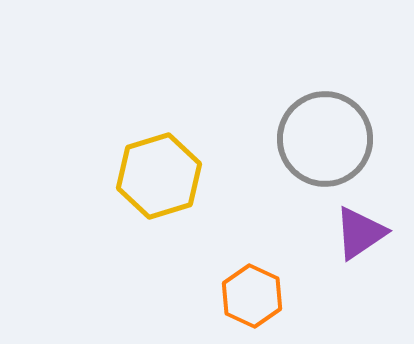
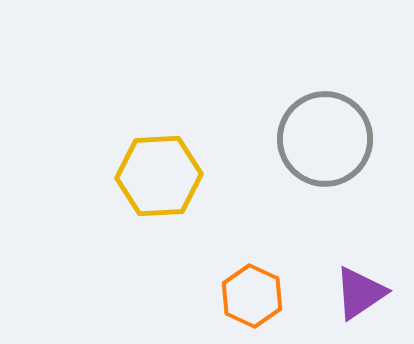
yellow hexagon: rotated 14 degrees clockwise
purple triangle: moved 60 px down
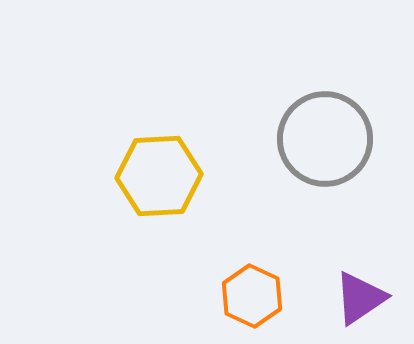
purple triangle: moved 5 px down
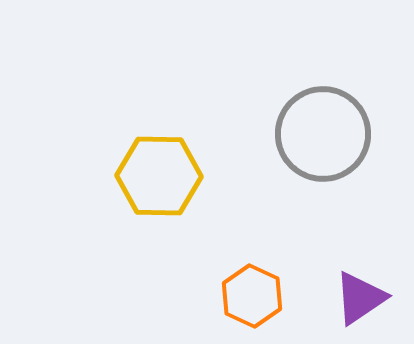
gray circle: moved 2 px left, 5 px up
yellow hexagon: rotated 4 degrees clockwise
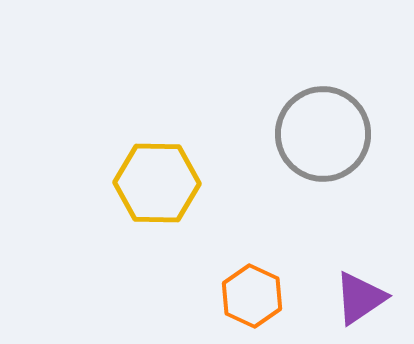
yellow hexagon: moved 2 px left, 7 px down
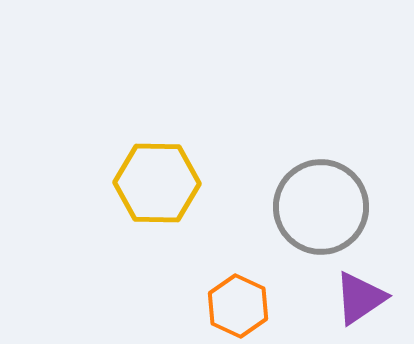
gray circle: moved 2 px left, 73 px down
orange hexagon: moved 14 px left, 10 px down
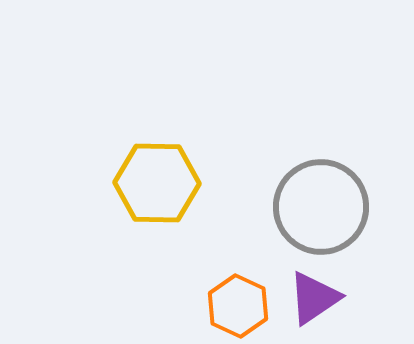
purple triangle: moved 46 px left
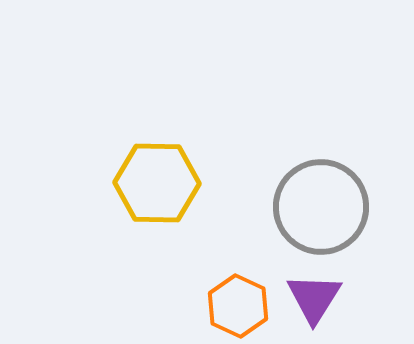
purple triangle: rotated 24 degrees counterclockwise
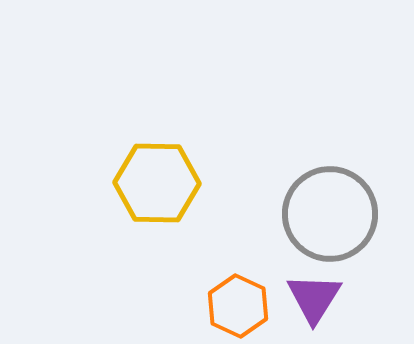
gray circle: moved 9 px right, 7 px down
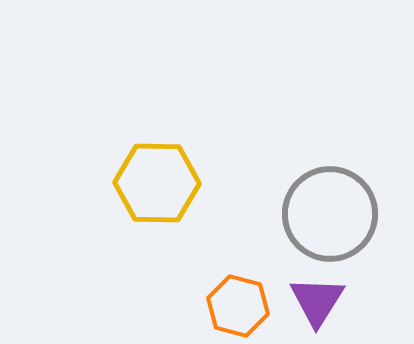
purple triangle: moved 3 px right, 3 px down
orange hexagon: rotated 10 degrees counterclockwise
